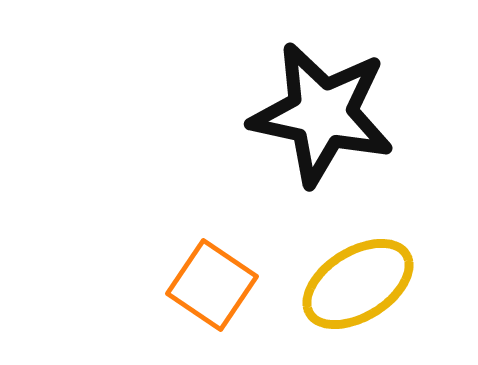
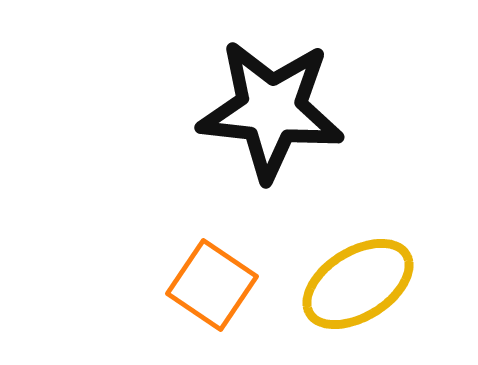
black star: moved 51 px left, 4 px up; rotated 6 degrees counterclockwise
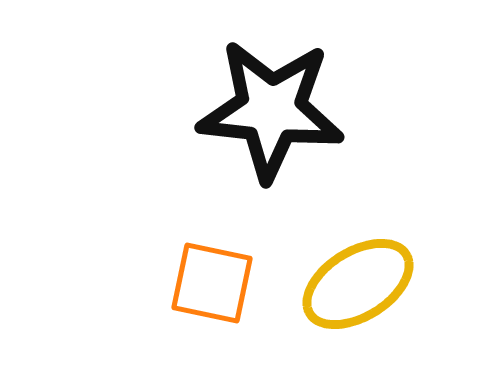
orange square: moved 2 px up; rotated 22 degrees counterclockwise
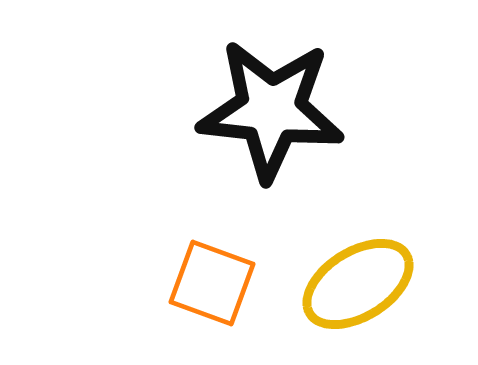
orange square: rotated 8 degrees clockwise
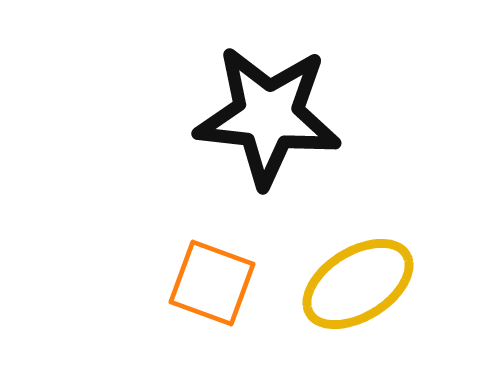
black star: moved 3 px left, 6 px down
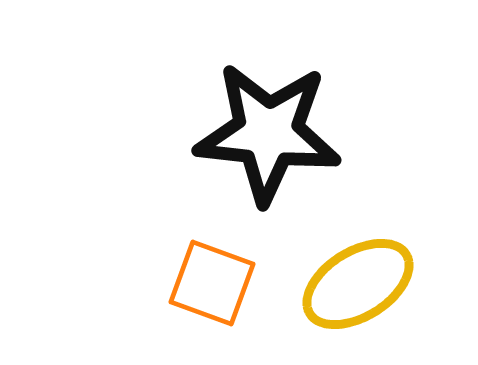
black star: moved 17 px down
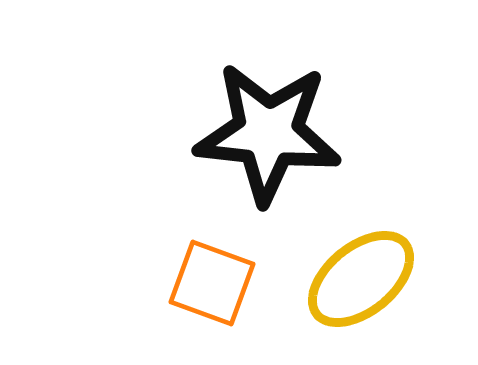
yellow ellipse: moved 3 px right, 5 px up; rotated 7 degrees counterclockwise
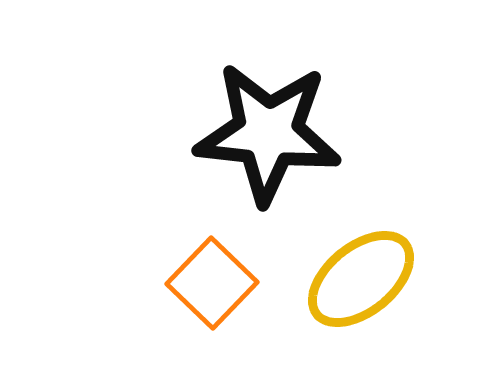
orange square: rotated 24 degrees clockwise
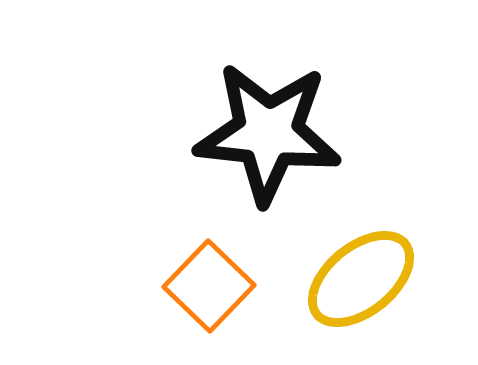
orange square: moved 3 px left, 3 px down
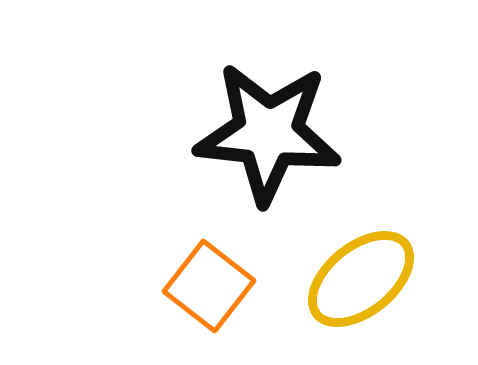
orange square: rotated 6 degrees counterclockwise
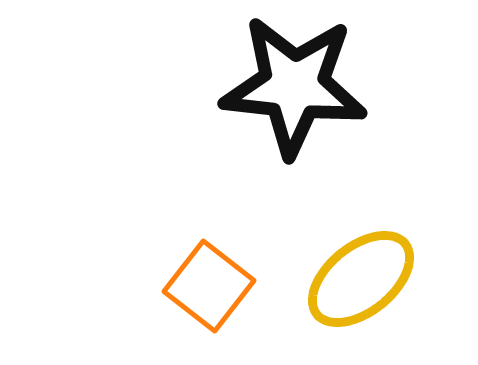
black star: moved 26 px right, 47 px up
